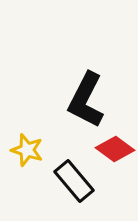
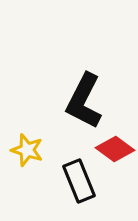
black L-shape: moved 2 px left, 1 px down
black rectangle: moved 5 px right; rotated 18 degrees clockwise
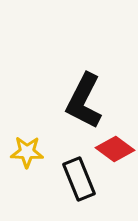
yellow star: moved 2 px down; rotated 16 degrees counterclockwise
black rectangle: moved 2 px up
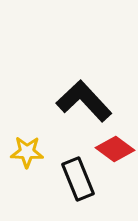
black L-shape: rotated 110 degrees clockwise
black rectangle: moved 1 px left
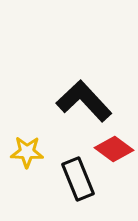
red diamond: moved 1 px left
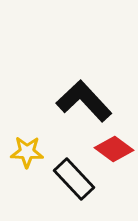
black rectangle: moved 4 px left; rotated 21 degrees counterclockwise
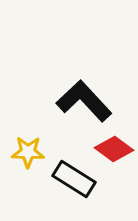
yellow star: moved 1 px right
black rectangle: rotated 15 degrees counterclockwise
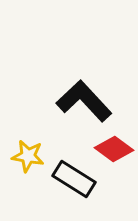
yellow star: moved 4 px down; rotated 8 degrees clockwise
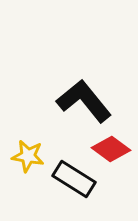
black L-shape: rotated 4 degrees clockwise
red diamond: moved 3 px left
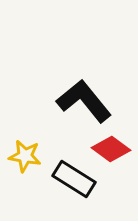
yellow star: moved 3 px left
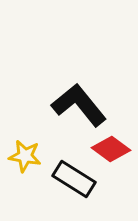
black L-shape: moved 5 px left, 4 px down
